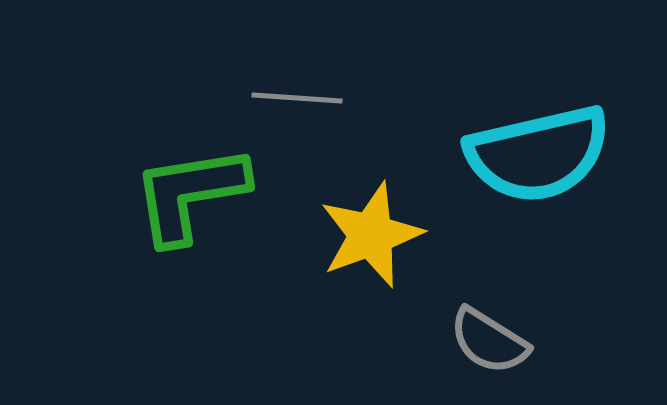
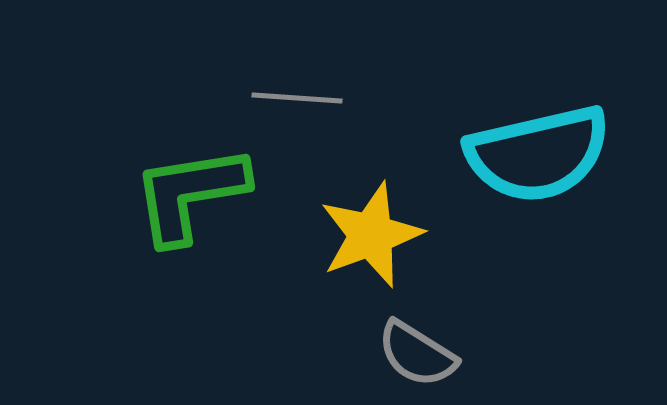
gray semicircle: moved 72 px left, 13 px down
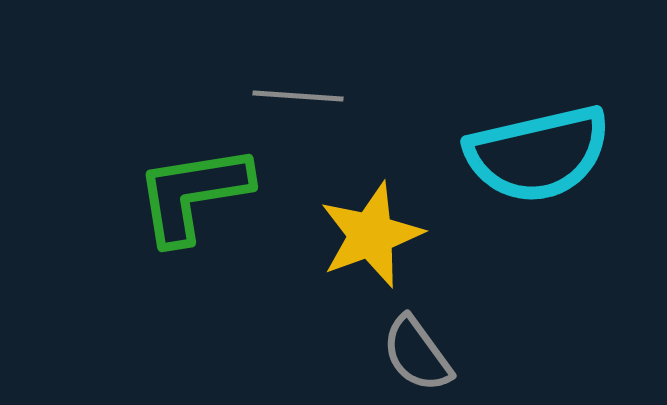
gray line: moved 1 px right, 2 px up
green L-shape: moved 3 px right
gray semicircle: rotated 22 degrees clockwise
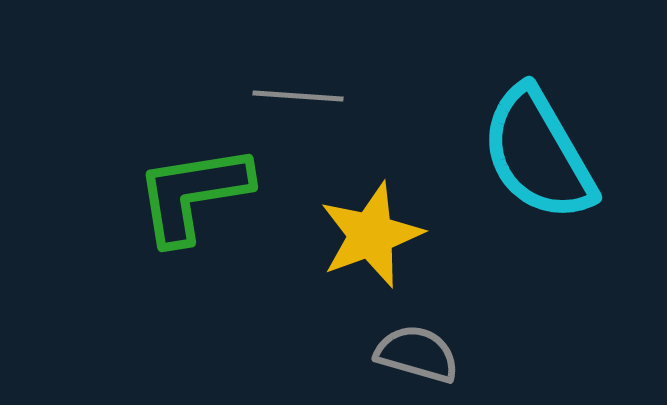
cyan semicircle: rotated 73 degrees clockwise
gray semicircle: rotated 142 degrees clockwise
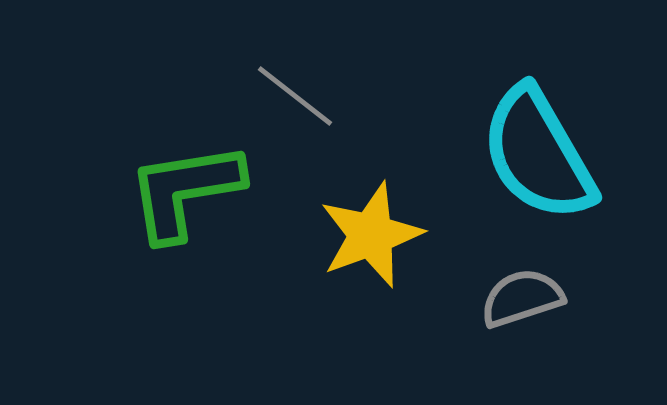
gray line: moved 3 px left; rotated 34 degrees clockwise
green L-shape: moved 8 px left, 3 px up
gray semicircle: moved 105 px right, 56 px up; rotated 34 degrees counterclockwise
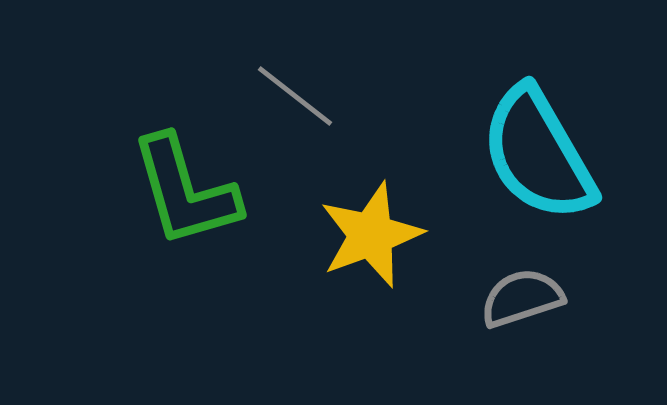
green L-shape: rotated 97 degrees counterclockwise
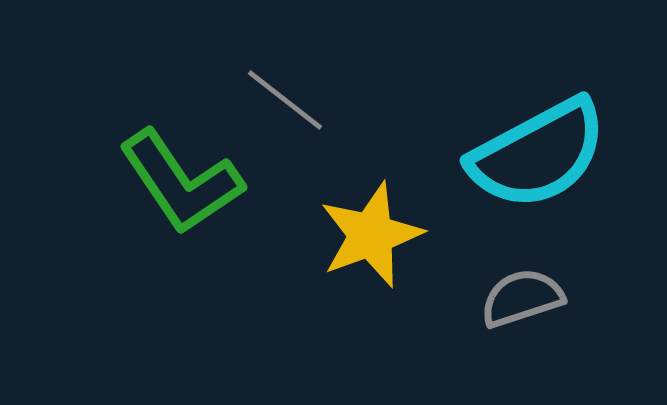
gray line: moved 10 px left, 4 px down
cyan semicircle: rotated 88 degrees counterclockwise
green L-shape: moved 4 px left, 9 px up; rotated 18 degrees counterclockwise
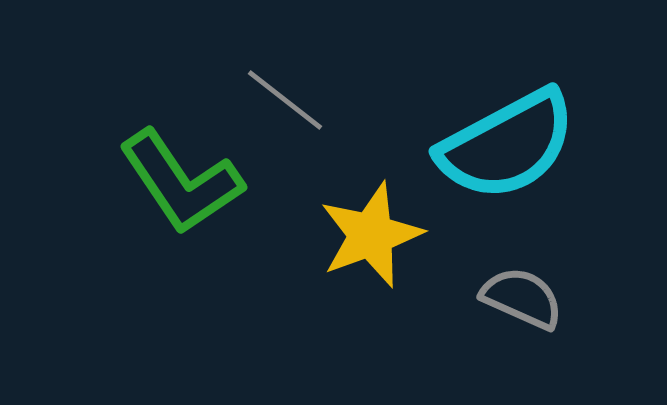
cyan semicircle: moved 31 px left, 9 px up
gray semicircle: rotated 42 degrees clockwise
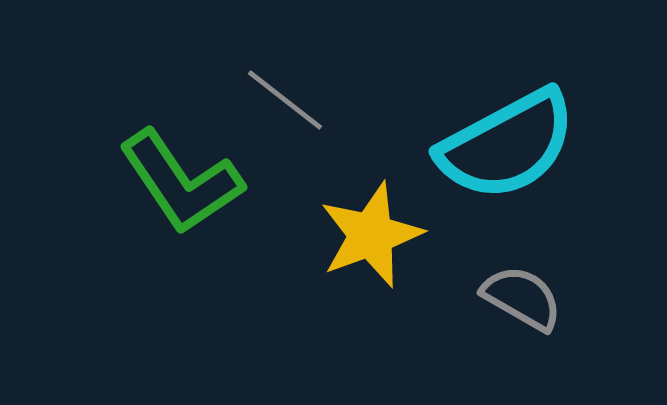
gray semicircle: rotated 6 degrees clockwise
